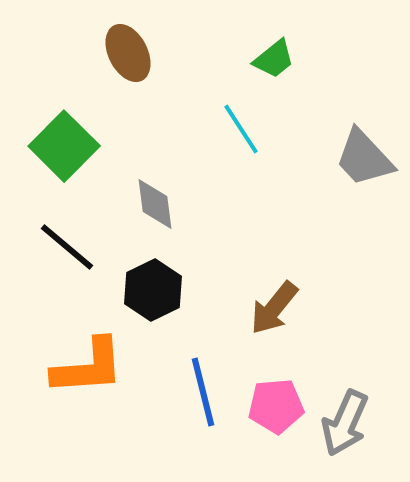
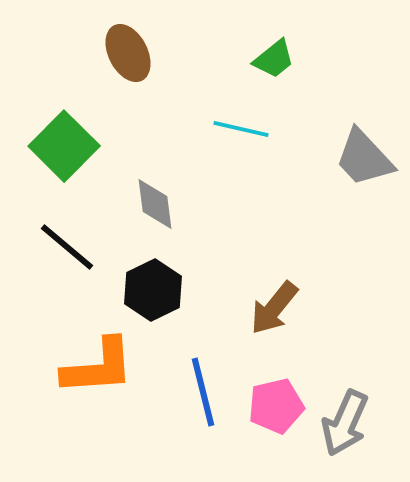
cyan line: rotated 44 degrees counterclockwise
orange L-shape: moved 10 px right
pink pentagon: rotated 8 degrees counterclockwise
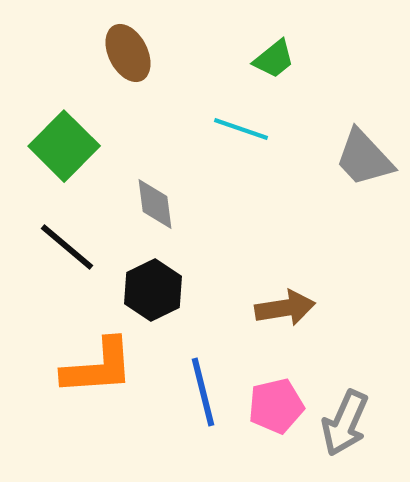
cyan line: rotated 6 degrees clockwise
brown arrow: moved 11 px right; rotated 138 degrees counterclockwise
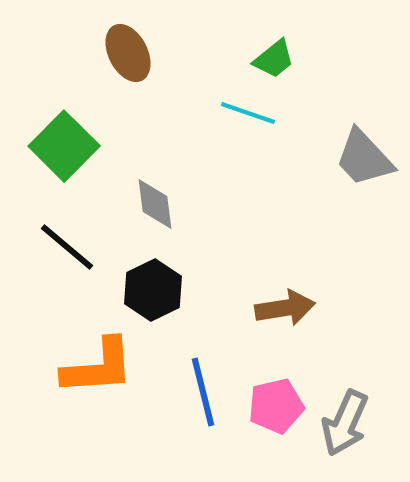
cyan line: moved 7 px right, 16 px up
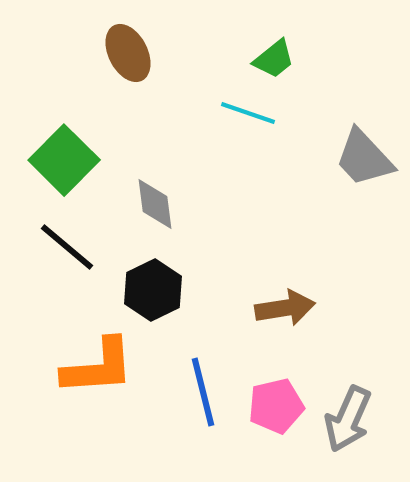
green square: moved 14 px down
gray arrow: moved 3 px right, 4 px up
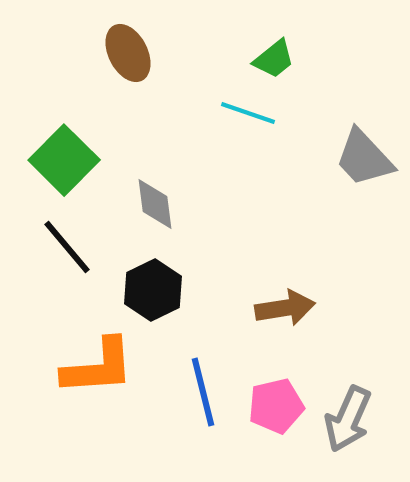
black line: rotated 10 degrees clockwise
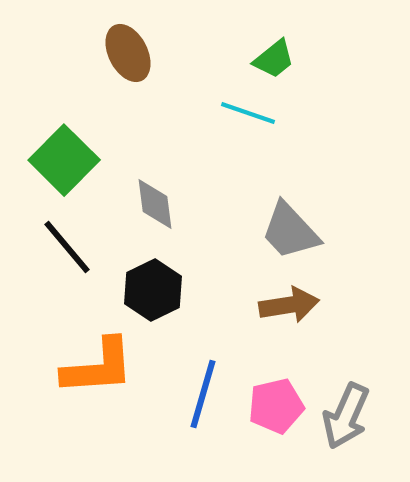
gray trapezoid: moved 74 px left, 73 px down
brown arrow: moved 4 px right, 3 px up
blue line: moved 2 px down; rotated 30 degrees clockwise
gray arrow: moved 2 px left, 3 px up
